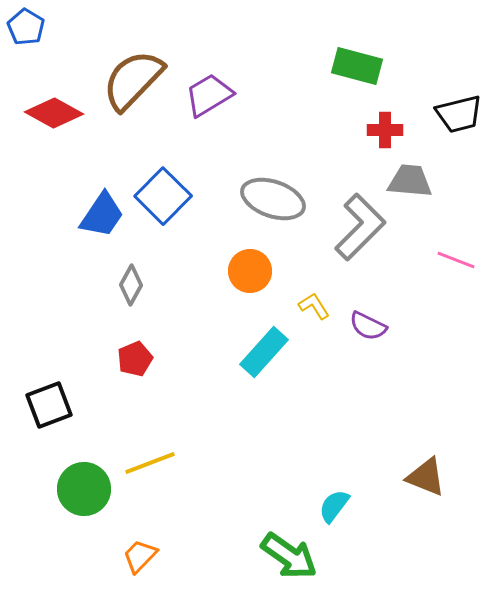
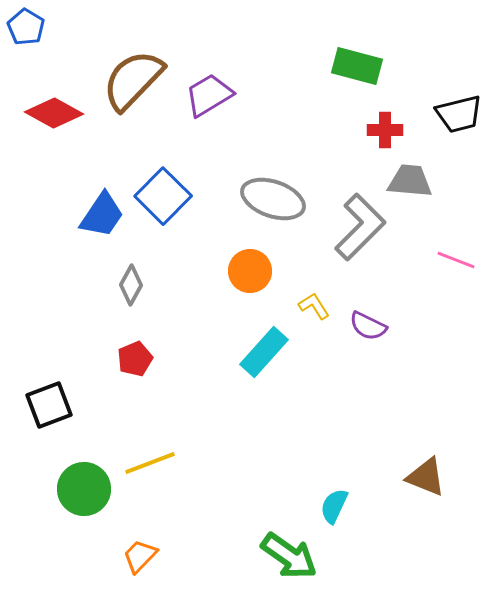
cyan semicircle: rotated 12 degrees counterclockwise
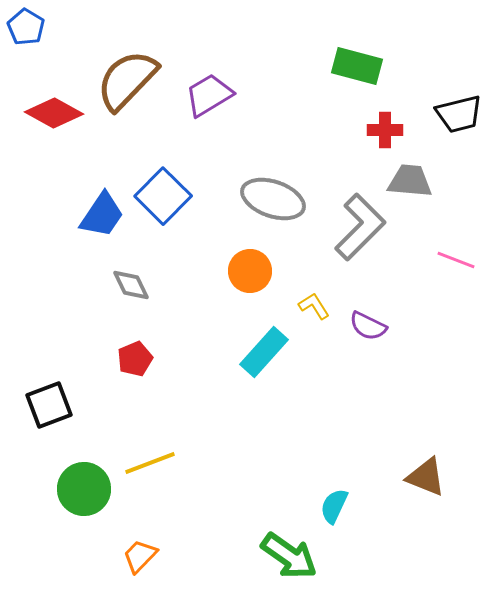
brown semicircle: moved 6 px left
gray diamond: rotated 54 degrees counterclockwise
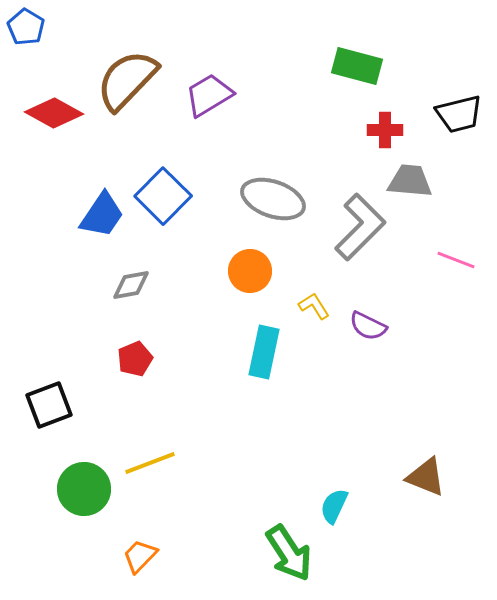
gray diamond: rotated 75 degrees counterclockwise
cyan rectangle: rotated 30 degrees counterclockwise
green arrow: moved 3 px up; rotated 22 degrees clockwise
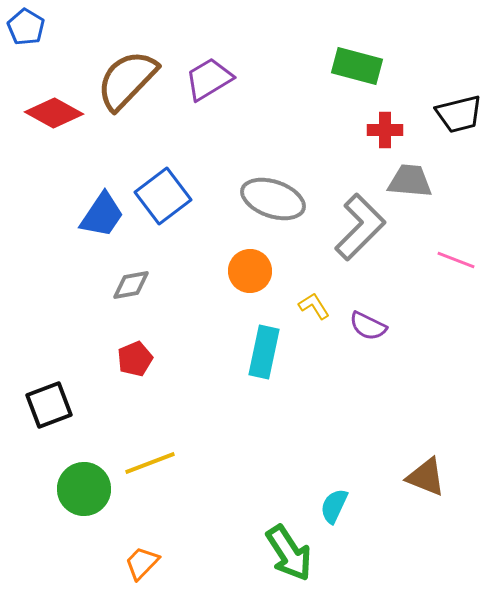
purple trapezoid: moved 16 px up
blue square: rotated 8 degrees clockwise
orange trapezoid: moved 2 px right, 7 px down
